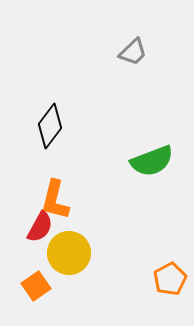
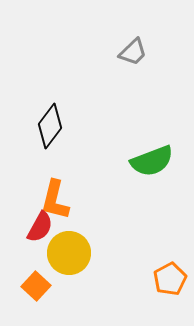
orange square: rotated 12 degrees counterclockwise
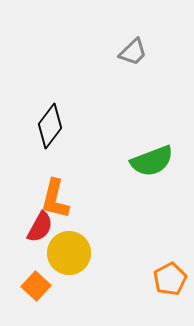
orange L-shape: moved 1 px up
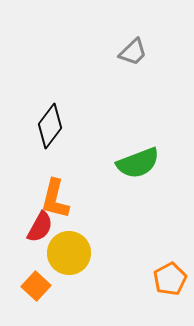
green semicircle: moved 14 px left, 2 px down
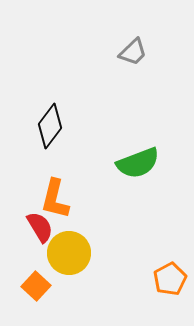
red semicircle: rotated 60 degrees counterclockwise
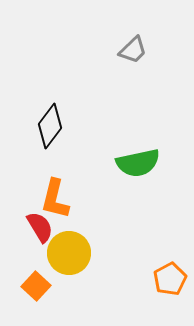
gray trapezoid: moved 2 px up
green semicircle: rotated 9 degrees clockwise
